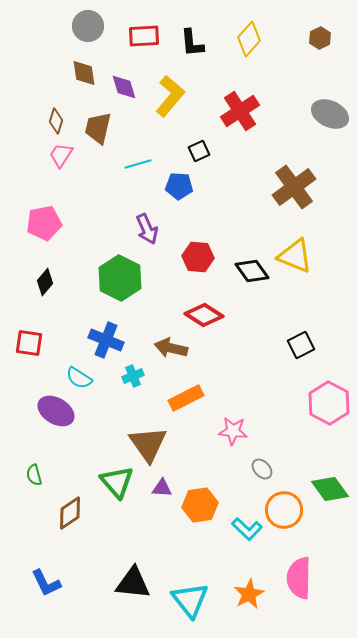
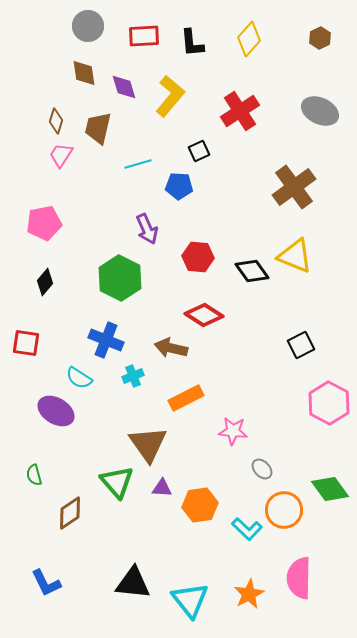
gray ellipse at (330, 114): moved 10 px left, 3 px up
red square at (29, 343): moved 3 px left
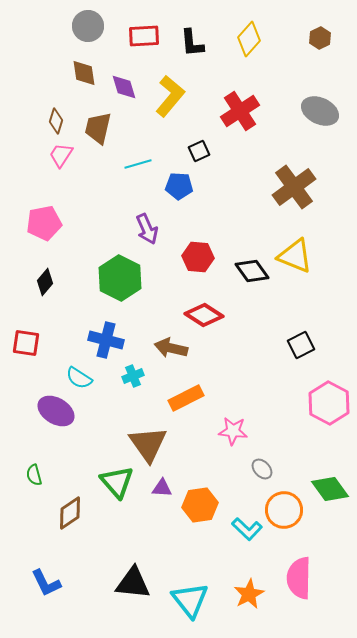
blue cross at (106, 340): rotated 8 degrees counterclockwise
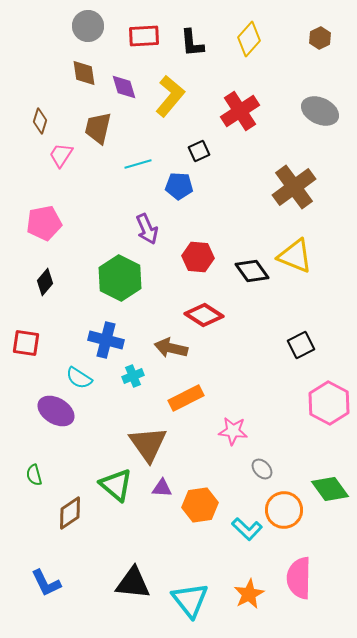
brown diamond at (56, 121): moved 16 px left
green triangle at (117, 482): moved 1 px left, 3 px down; rotated 9 degrees counterclockwise
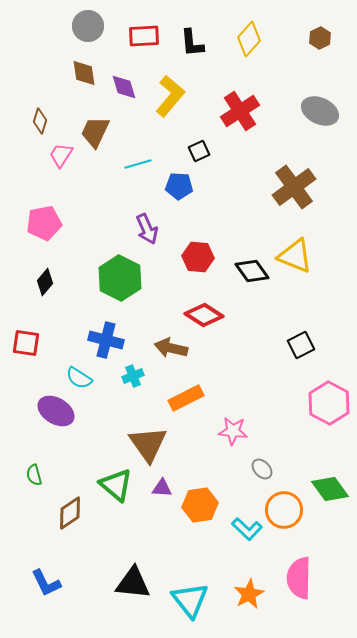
brown trapezoid at (98, 128): moved 3 px left, 4 px down; rotated 12 degrees clockwise
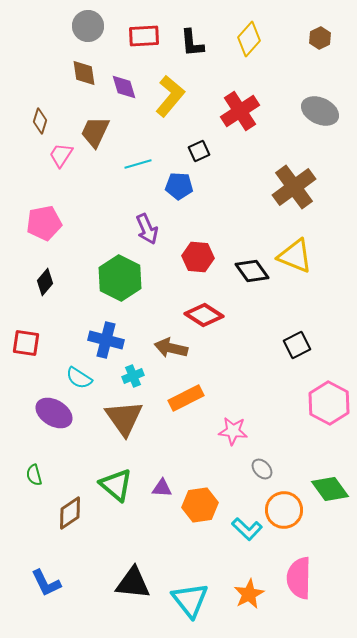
black square at (301, 345): moved 4 px left
purple ellipse at (56, 411): moved 2 px left, 2 px down
brown triangle at (148, 444): moved 24 px left, 26 px up
